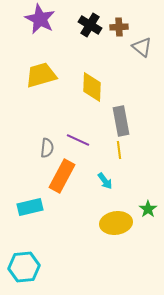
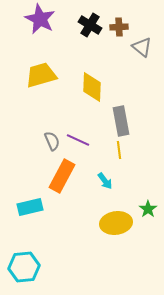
gray semicircle: moved 5 px right, 7 px up; rotated 30 degrees counterclockwise
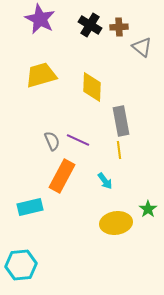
cyan hexagon: moved 3 px left, 2 px up
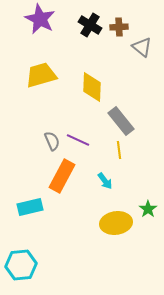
gray rectangle: rotated 28 degrees counterclockwise
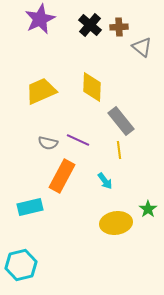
purple star: rotated 20 degrees clockwise
black cross: rotated 10 degrees clockwise
yellow trapezoid: moved 16 px down; rotated 8 degrees counterclockwise
gray semicircle: moved 4 px left, 2 px down; rotated 126 degrees clockwise
cyan hexagon: rotated 8 degrees counterclockwise
